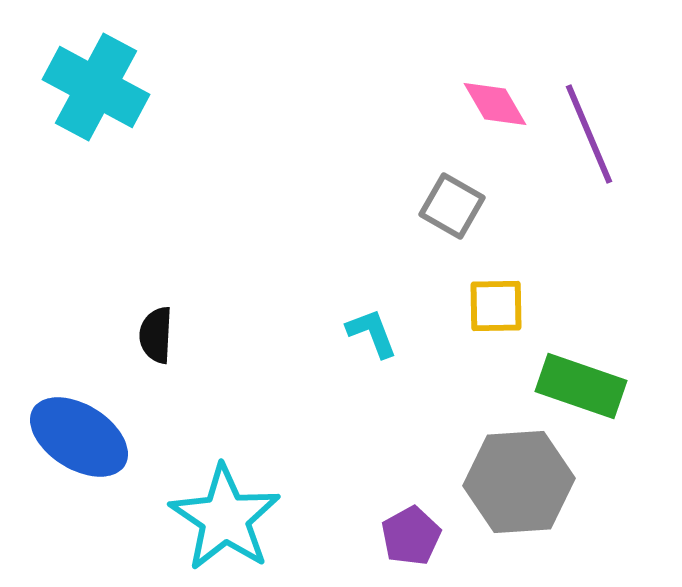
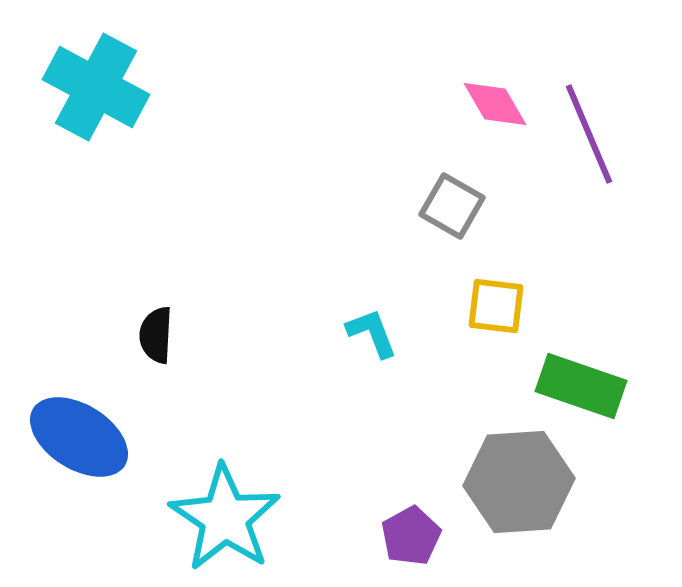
yellow square: rotated 8 degrees clockwise
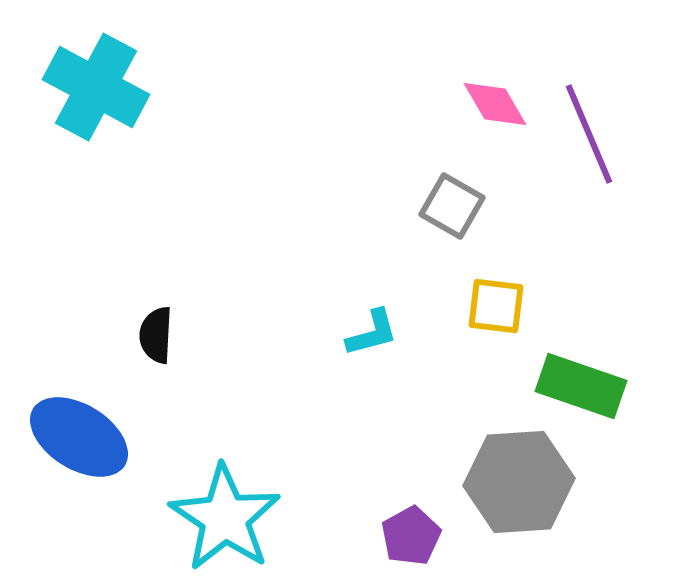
cyan L-shape: rotated 96 degrees clockwise
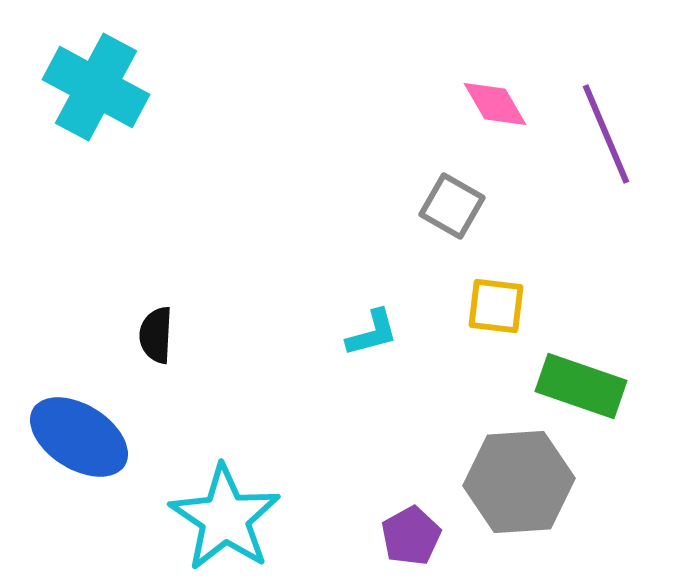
purple line: moved 17 px right
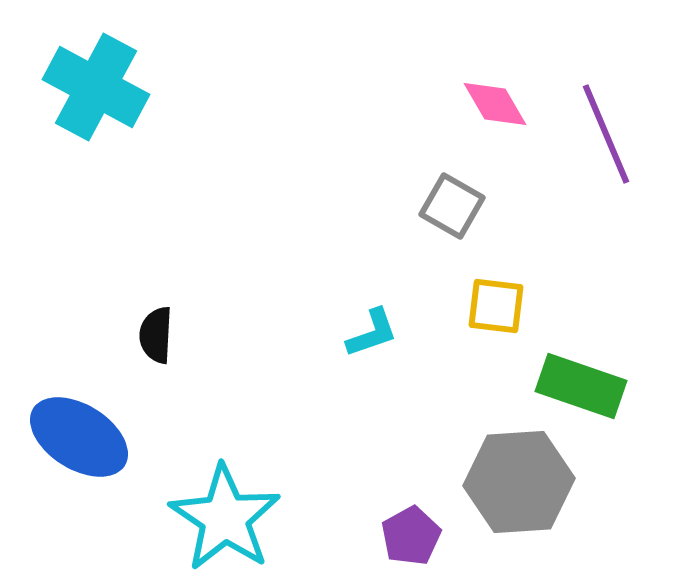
cyan L-shape: rotated 4 degrees counterclockwise
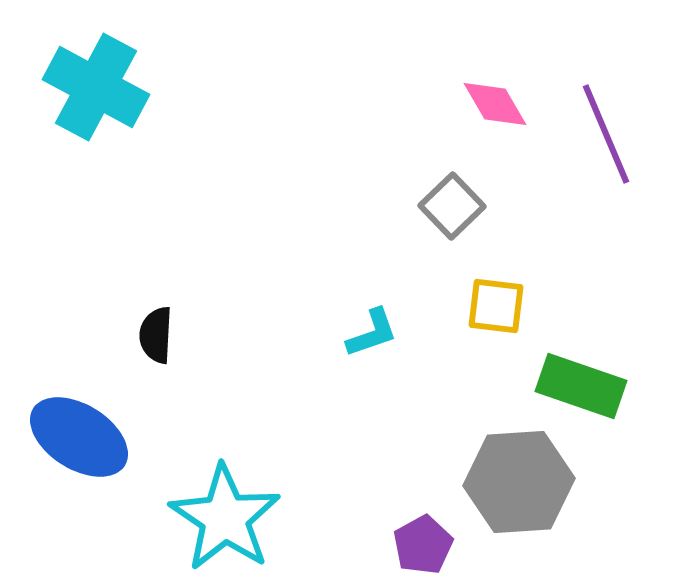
gray square: rotated 16 degrees clockwise
purple pentagon: moved 12 px right, 9 px down
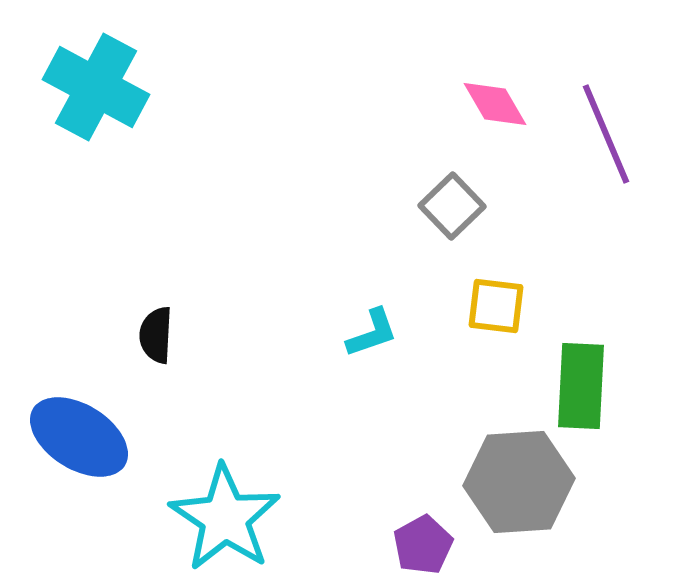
green rectangle: rotated 74 degrees clockwise
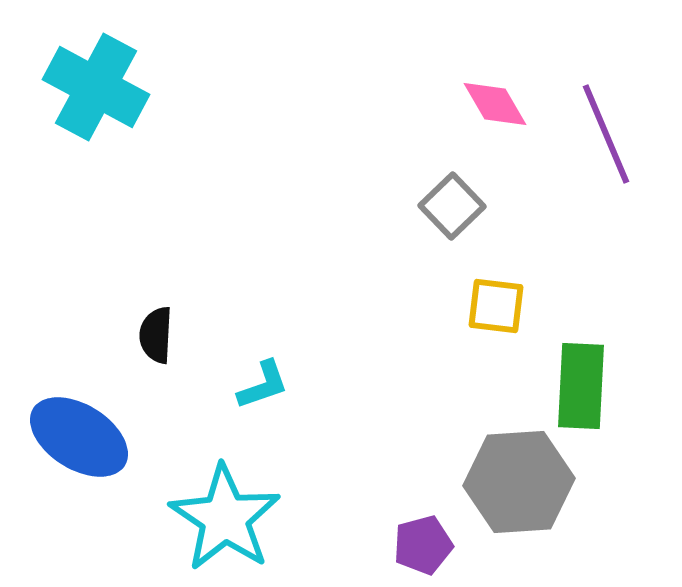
cyan L-shape: moved 109 px left, 52 px down
purple pentagon: rotated 14 degrees clockwise
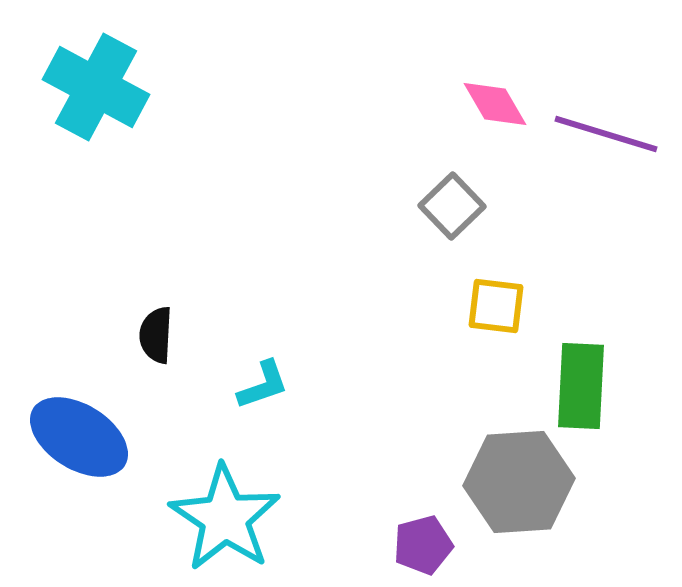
purple line: rotated 50 degrees counterclockwise
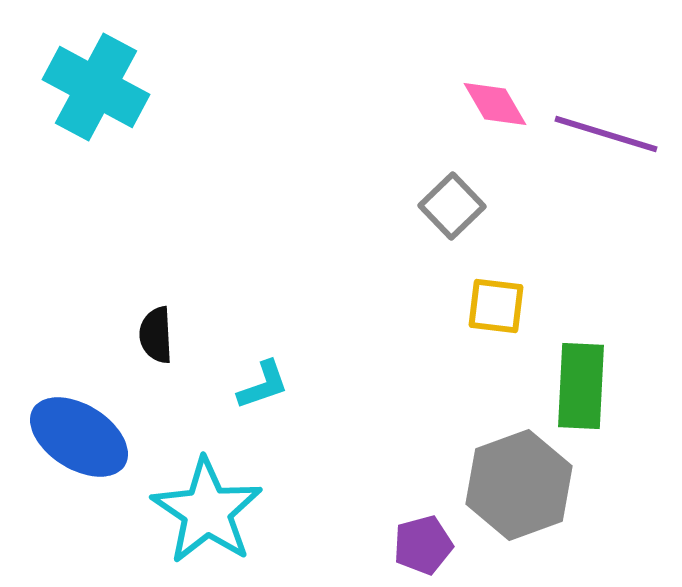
black semicircle: rotated 6 degrees counterclockwise
gray hexagon: moved 3 px down; rotated 16 degrees counterclockwise
cyan star: moved 18 px left, 7 px up
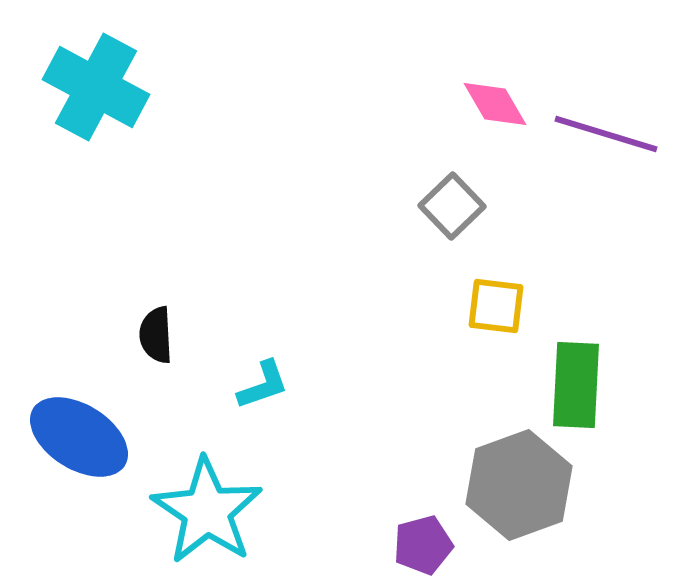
green rectangle: moved 5 px left, 1 px up
